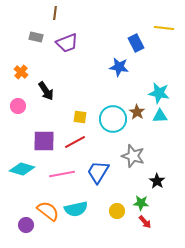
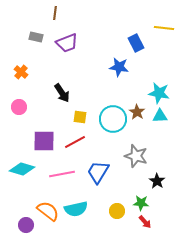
black arrow: moved 16 px right, 2 px down
pink circle: moved 1 px right, 1 px down
gray star: moved 3 px right
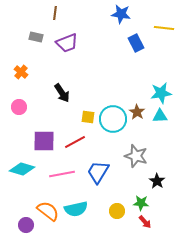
blue star: moved 2 px right, 53 px up
cyan star: moved 2 px right; rotated 20 degrees counterclockwise
yellow square: moved 8 px right
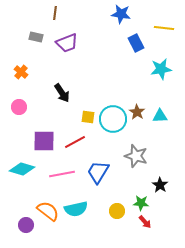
cyan star: moved 24 px up
black star: moved 3 px right, 4 px down
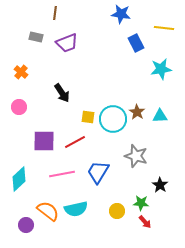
cyan diamond: moved 3 px left, 10 px down; rotated 60 degrees counterclockwise
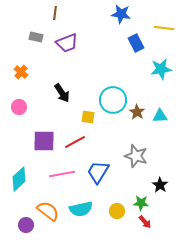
cyan circle: moved 19 px up
cyan semicircle: moved 5 px right
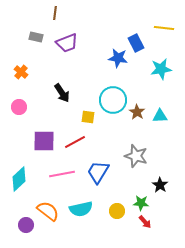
blue star: moved 3 px left, 44 px down
